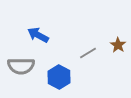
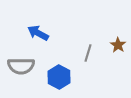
blue arrow: moved 2 px up
gray line: rotated 42 degrees counterclockwise
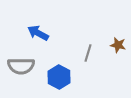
brown star: rotated 21 degrees counterclockwise
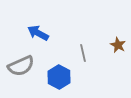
brown star: rotated 14 degrees clockwise
gray line: moved 5 px left; rotated 30 degrees counterclockwise
gray semicircle: rotated 24 degrees counterclockwise
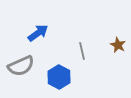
blue arrow: rotated 115 degrees clockwise
gray line: moved 1 px left, 2 px up
